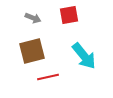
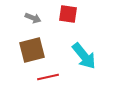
red square: moved 1 px left, 1 px up; rotated 18 degrees clockwise
brown square: moved 1 px up
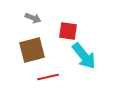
red square: moved 17 px down
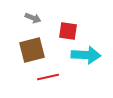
cyan arrow: moved 2 px right, 1 px up; rotated 48 degrees counterclockwise
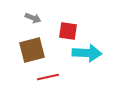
cyan arrow: moved 1 px right, 2 px up
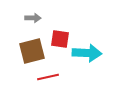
gray arrow: rotated 21 degrees counterclockwise
red square: moved 8 px left, 8 px down
brown square: moved 1 px down
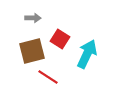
red square: rotated 24 degrees clockwise
cyan arrow: moved 1 px down; rotated 68 degrees counterclockwise
red line: rotated 45 degrees clockwise
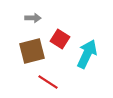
red line: moved 5 px down
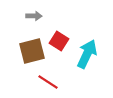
gray arrow: moved 1 px right, 2 px up
red square: moved 1 px left, 2 px down
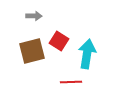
cyan arrow: rotated 16 degrees counterclockwise
red line: moved 23 px right; rotated 35 degrees counterclockwise
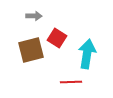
red square: moved 2 px left, 3 px up
brown square: moved 1 px left, 1 px up
